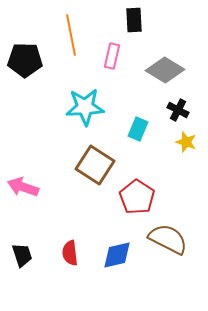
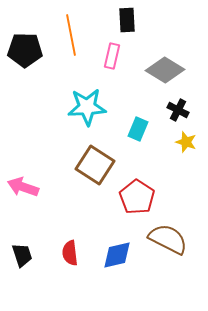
black rectangle: moved 7 px left
black pentagon: moved 10 px up
cyan star: moved 2 px right
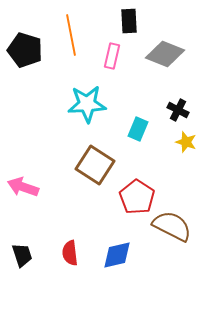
black rectangle: moved 2 px right, 1 px down
black pentagon: rotated 16 degrees clockwise
gray diamond: moved 16 px up; rotated 9 degrees counterclockwise
cyan star: moved 3 px up
brown semicircle: moved 4 px right, 13 px up
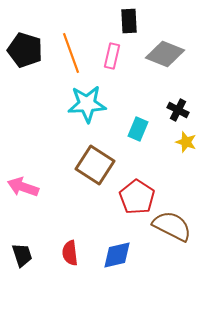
orange line: moved 18 px down; rotated 9 degrees counterclockwise
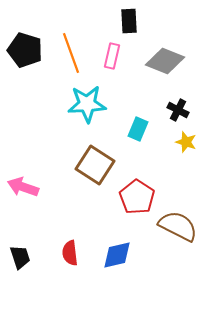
gray diamond: moved 7 px down
brown semicircle: moved 6 px right
black trapezoid: moved 2 px left, 2 px down
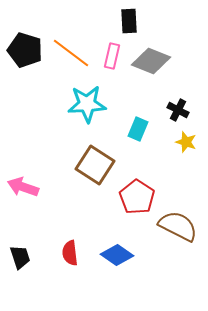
orange line: rotated 33 degrees counterclockwise
gray diamond: moved 14 px left
blue diamond: rotated 48 degrees clockwise
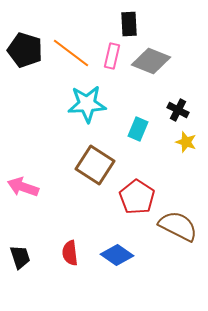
black rectangle: moved 3 px down
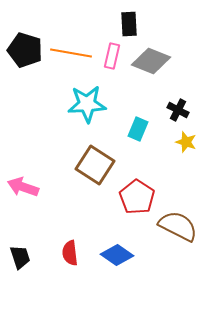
orange line: rotated 27 degrees counterclockwise
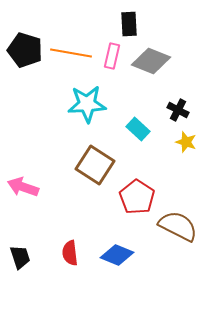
cyan rectangle: rotated 70 degrees counterclockwise
blue diamond: rotated 12 degrees counterclockwise
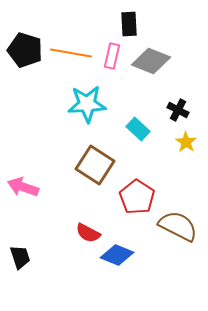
yellow star: rotated 15 degrees clockwise
red semicircle: moved 18 px right, 20 px up; rotated 55 degrees counterclockwise
